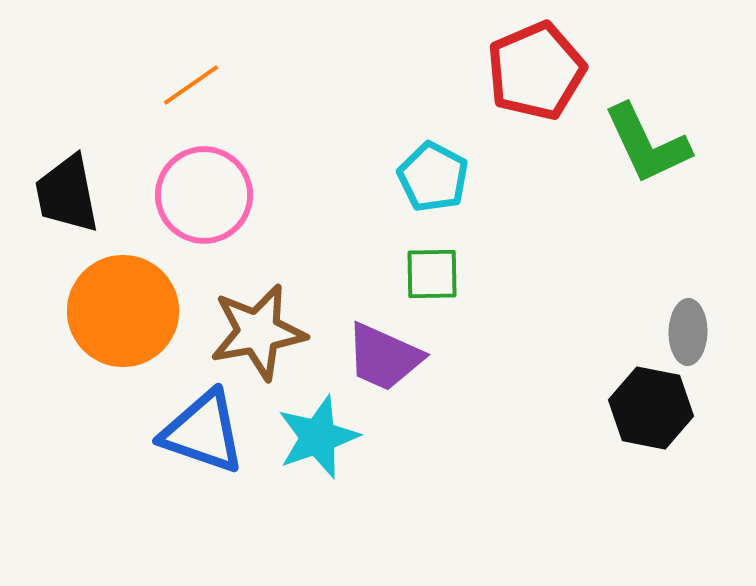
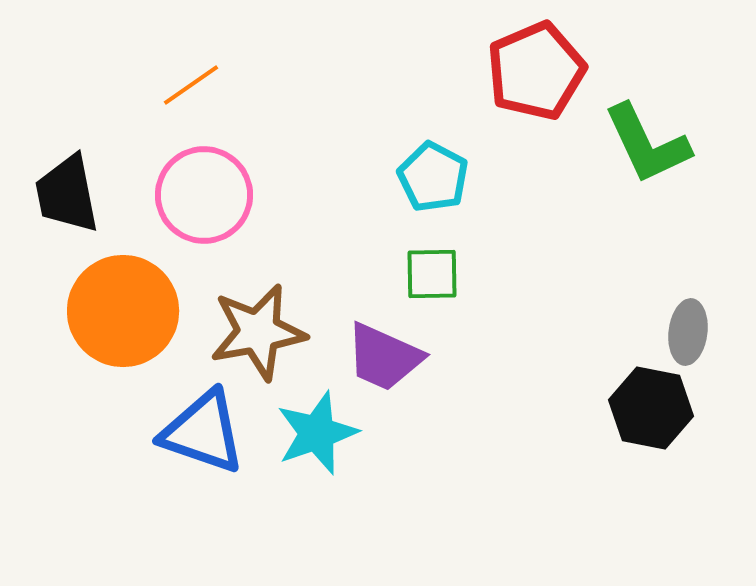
gray ellipse: rotated 6 degrees clockwise
cyan star: moved 1 px left, 4 px up
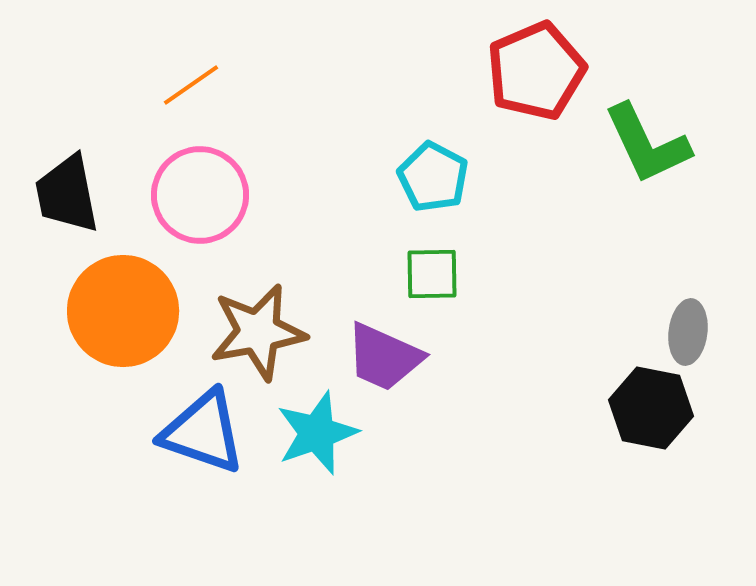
pink circle: moved 4 px left
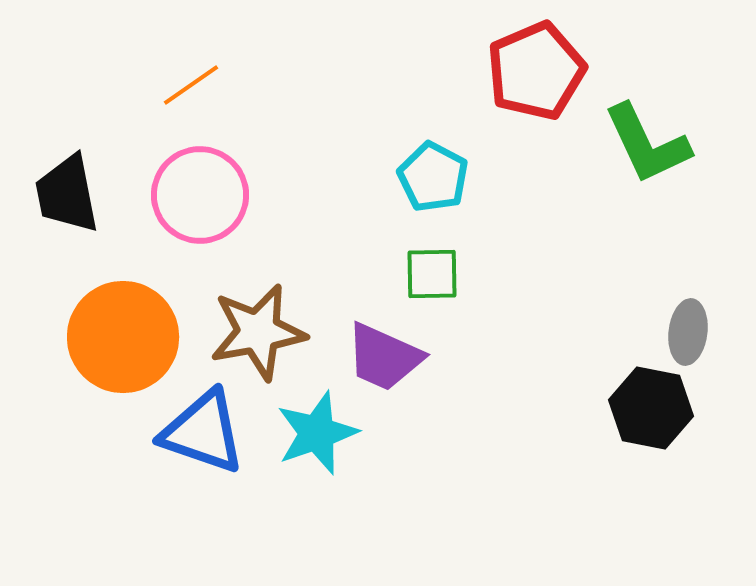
orange circle: moved 26 px down
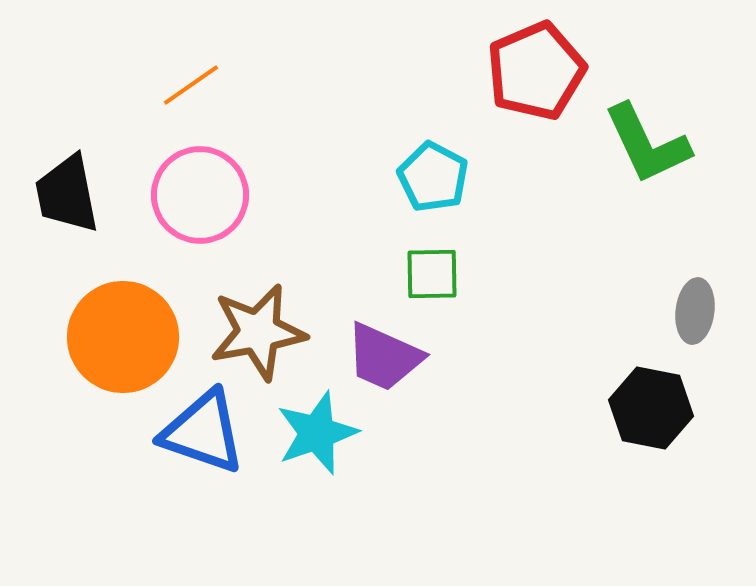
gray ellipse: moved 7 px right, 21 px up
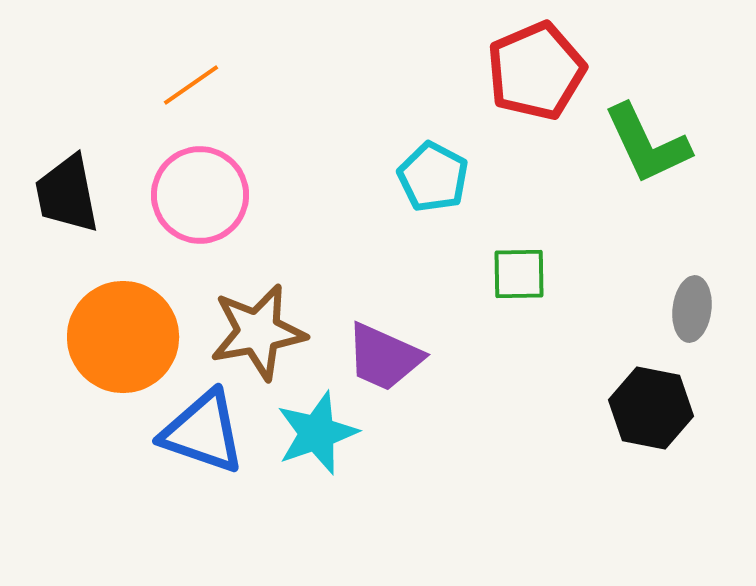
green square: moved 87 px right
gray ellipse: moved 3 px left, 2 px up
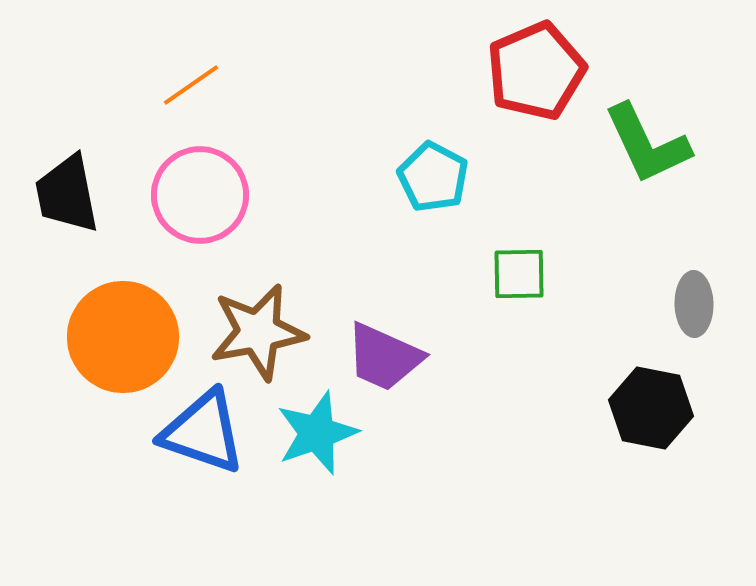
gray ellipse: moved 2 px right, 5 px up; rotated 8 degrees counterclockwise
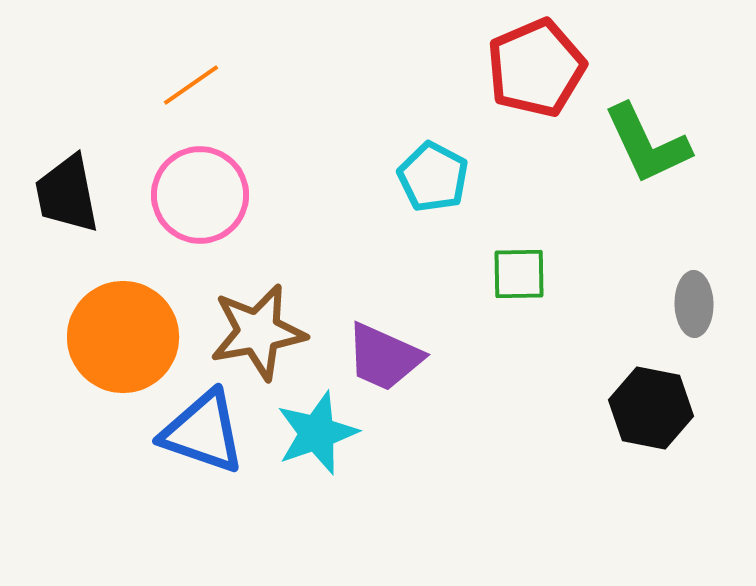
red pentagon: moved 3 px up
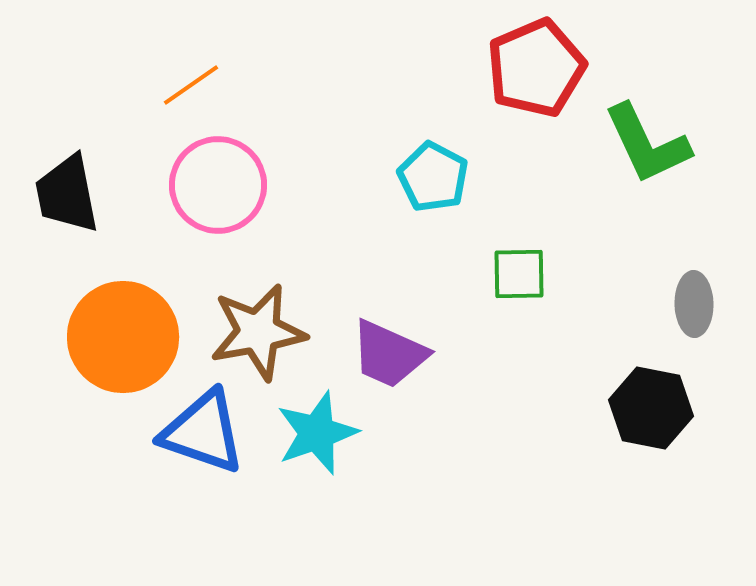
pink circle: moved 18 px right, 10 px up
purple trapezoid: moved 5 px right, 3 px up
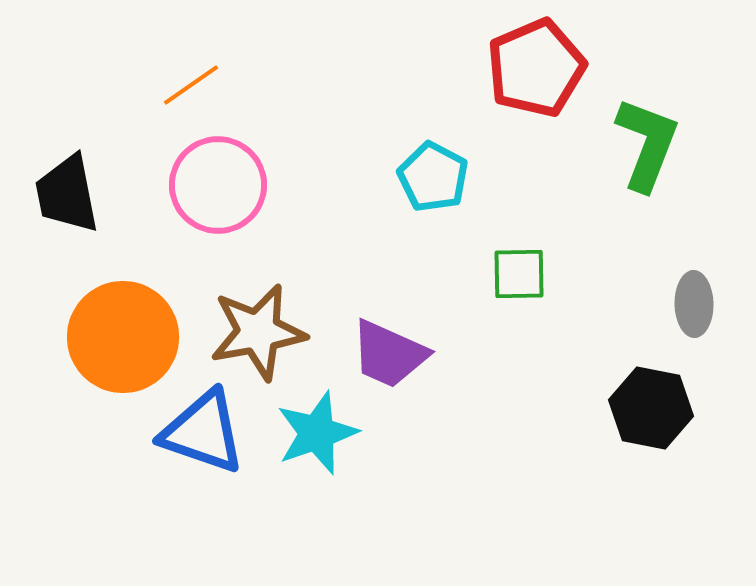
green L-shape: rotated 134 degrees counterclockwise
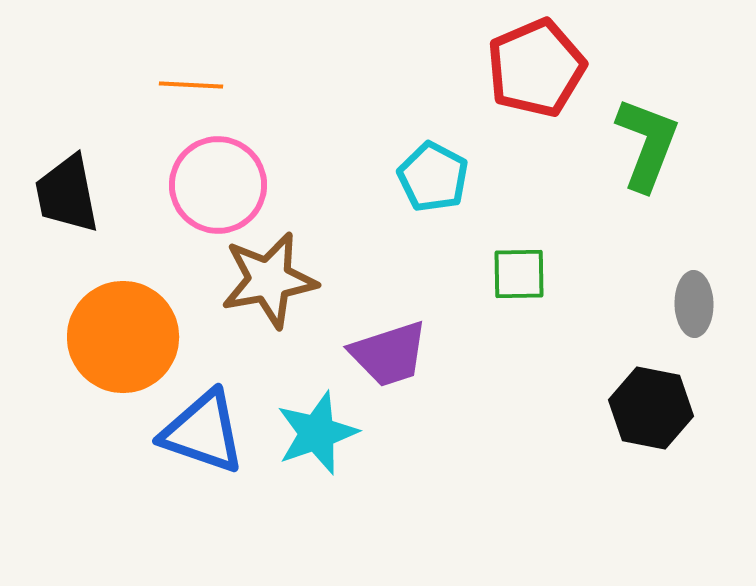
orange line: rotated 38 degrees clockwise
brown star: moved 11 px right, 52 px up
purple trapezoid: rotated 42 degrees counterclockwise
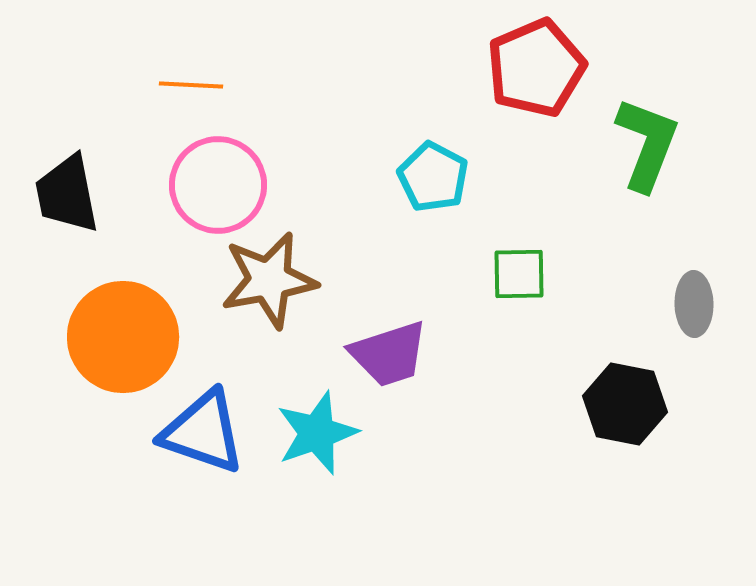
black hexagon: moved 26 px left, 4 px up
